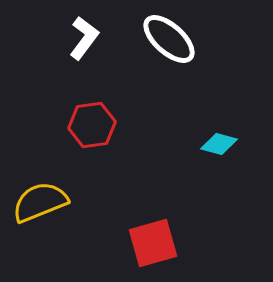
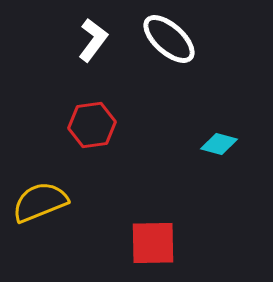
white L-shape: moved 9 px right, 2 px down
red square: rotated 15 degrees clockwise
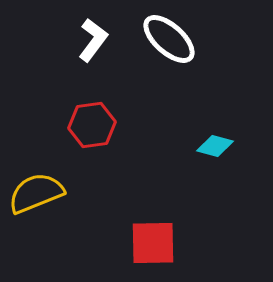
cyan diamond: moved 4 px left, 2 px down
yellow semicircle: moved 4 px left, 9 px up
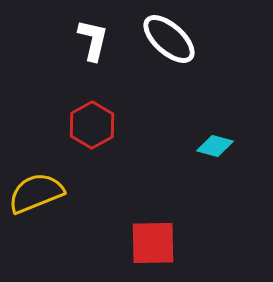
white L-shape: rotated 24 degrees counterclockwise
red hexagon: rotated 21 degrees counterclockwise
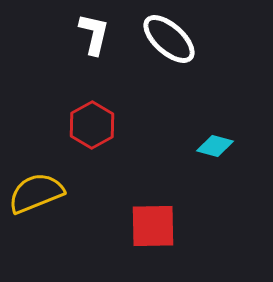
white L-shape: moved 1 px right, 6 px up
red square: moved 17 px up
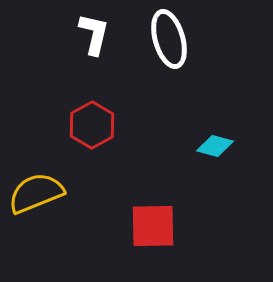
white ellipse: rotated 32 degrees clockwise
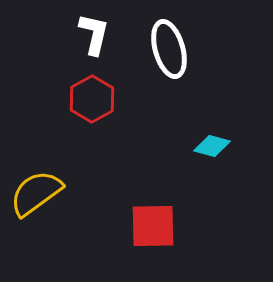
white ellipse: moved 10 px down
red hexagon: moved 26 px up
cyan diamond: moved 3 px left
yellow semicircle: rotated 14 degrees counterclockwise
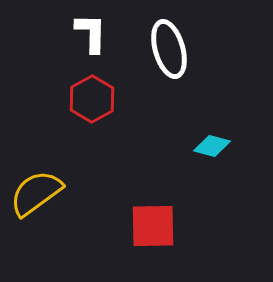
white L-shape: moved 3 px left, 1 px up; rotated 12 degrees counterclockwise
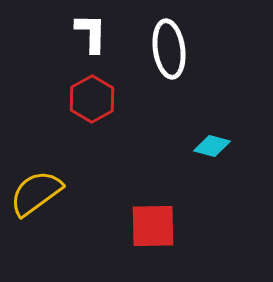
white ellipse: rotated 8 degrees clockwise
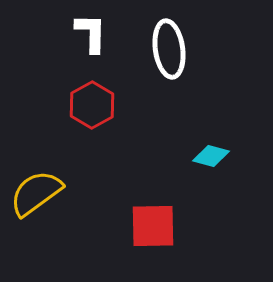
red hexagon: moved 6 px down
cyan diamond: moved 1 px left, 10 px down
